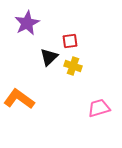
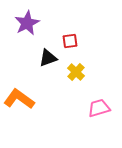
black triangle: moved 1 px left, 1 px down; rotated 24 degrees clockwise
yellow cross: moved 3 px right, 6 px down; rotated 24 degrees clockwise
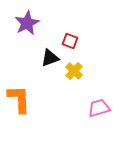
red square: rotated 28 degrees clockwise
black triangle: moved 2 px right
yellow cross: moved 2 px left, 1 px up
orange L-shape: rotated 52 degrees clockwise
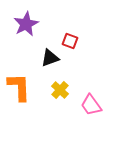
purple star: moved 1 px left, 1 px down
yellow cross: moved 14 px left, 19 px down
orange L-shape: moved 12 px up
pink trapezoid: moved 8 px left, 3 px up; rotated 110 degrees counterclockwise
